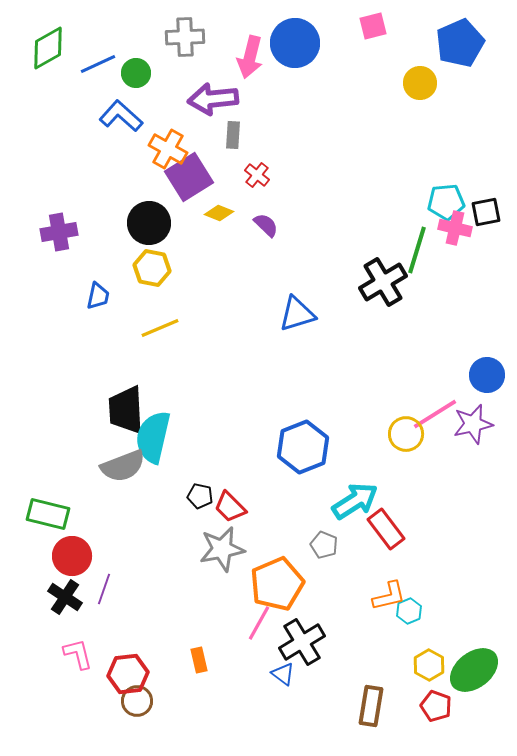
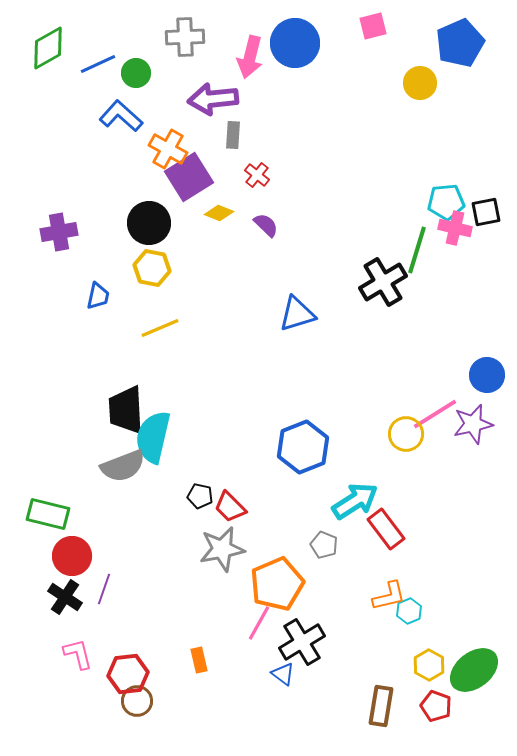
brown rectangle at (371, 706): moved 10 px right
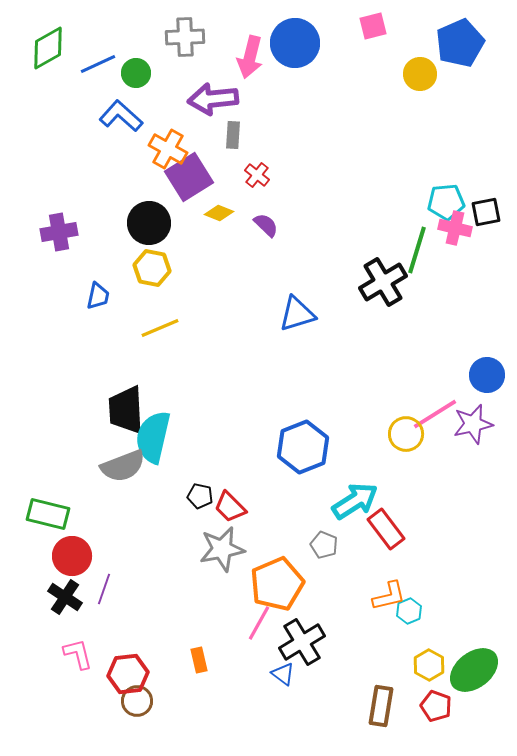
yellow circle at (420, 83): moved 9 px up
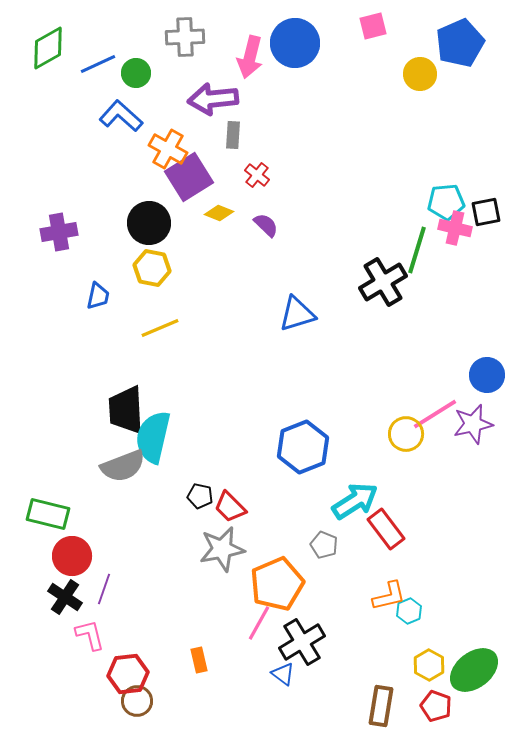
pink L-shape at (78, 654): moved 12 px right, 19 px up
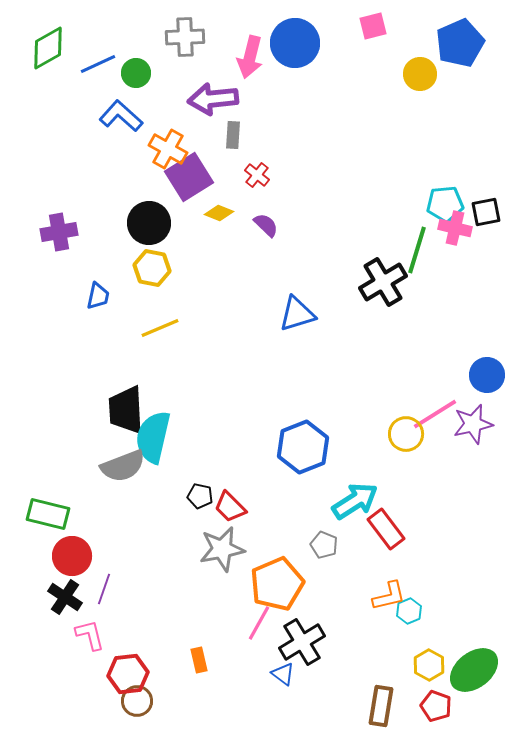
cyan pentagon at (446, 202): moved 1 px left, 2 px down
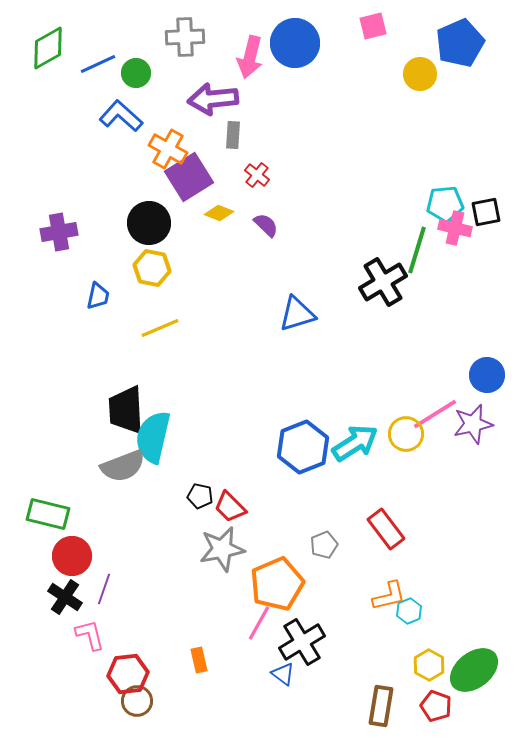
cyan arrow at (355, 501): moved 58 px up
gray pentagon at (324, 545): rotated 28 degrees clockwise
